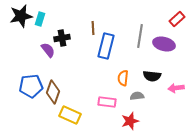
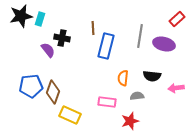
black cross: rotated 21 degrees clockwise
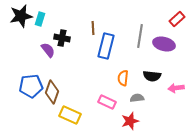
brown diamond: moved 1 px left
gray semicircle: moved 2 px down
pink rectangle: rotated 18 degrees clockwise
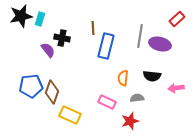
purple ellipse: moved 4 px left
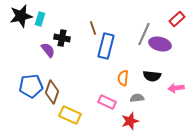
brown line: rotated 16 degrees counterclockwise
gray line: moved 4 px right, 2 px up; rotated 15 degrees clockwise
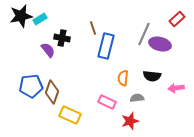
cyan rectangle: rotated 40 degrees clockwise
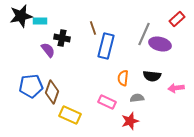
cyan rectangle: moved 2 px down; rotated 32 degrees clockwise
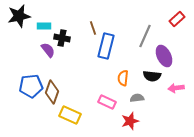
black star: moved 2 px left
cyan rectangle: moved 4 px right, 5 px down
gray line: moved 1 px right, 2 px down
purple ellipse: moved 4 px right, 12 px down; rotated 50 degrees clockwise
